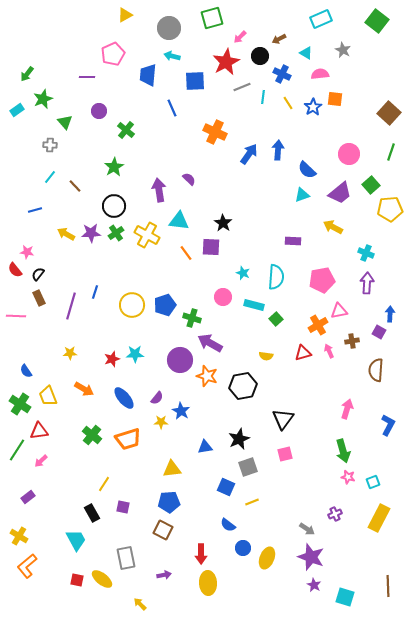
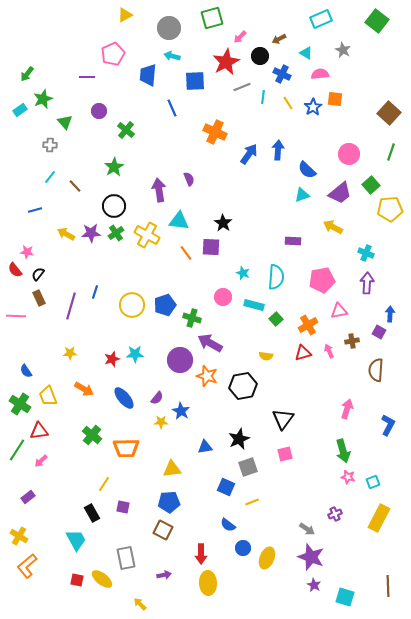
cyan rectangle at (17, 110): moved 3 px right
purple semicircle at (189, 179): rotated 24 degrees clockwise
orange cross at (318, 325): moved 10 px left
orange trapezoid at (128, 439): moved 2 px left, 9 px down; rotated 16 degrees clockwise
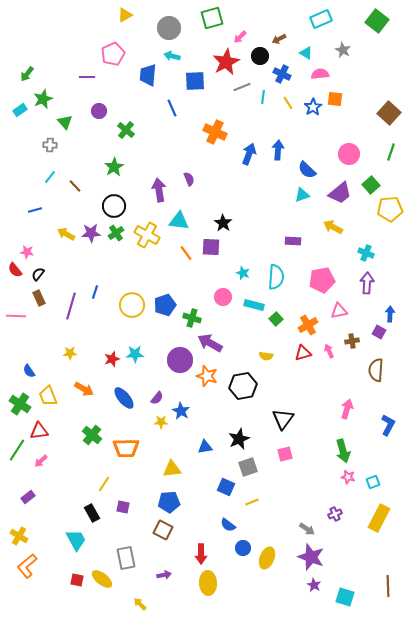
blue arrow at (249, 154): rotated 15 degrees counterclockwise
blue semicircle at (26, 371): moved 3 px right
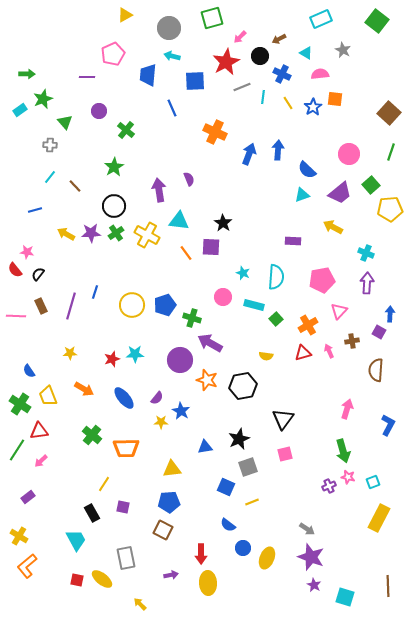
green arrow at (27, 74): rotated 126 degrees counterclockwise
brown rectangle at (39, 298): moved 2 px right, 8 px down
pink triangle at (339, 311): rotated 36 degrees counterclockwise
orange star at (207, 376): moved 4 px down
purple cross at (335, 514): moved 6 px left, 28 px up
purple arrow at (164, 575): moved 7 px right
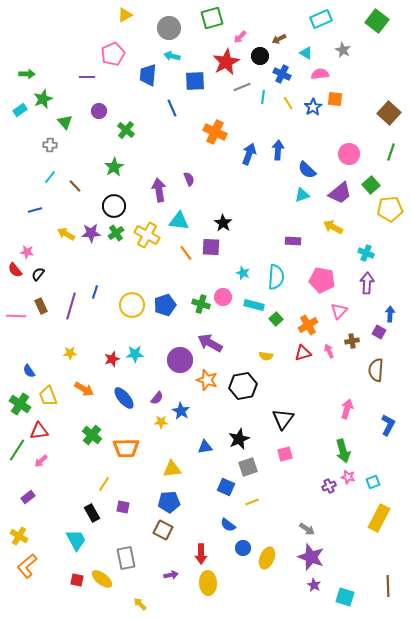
pink pentagon at (322, 280): rotated 20 degrees clockwise
green cross at (192, 318): moved 9 px right, 14 px up
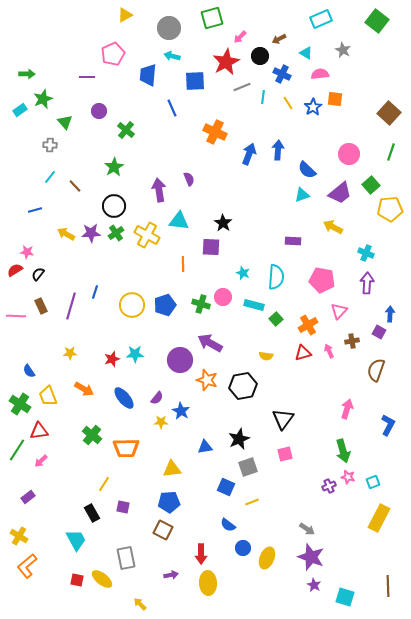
orange line at (186, 253): moved 3 px left, 11 px down; rotated 35 degrees clockwise
red semicircle at (15, 270): rotated 98 degrees clockwise
brown semicircle at (376, 370): rotated 15 degrees clockwise
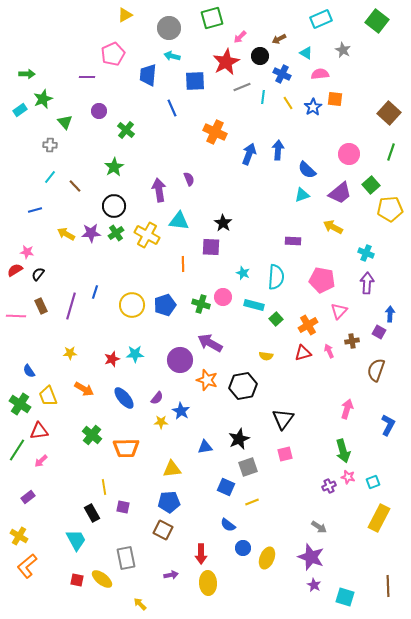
yellow line at (104, 484): moved 3 px down; rotated 42 degrees counterclockwise
gray arrow at (307, 529): moved 12 px right, 2 px up
